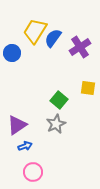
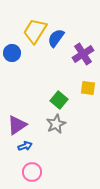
blue semicircle: moved 3 px right
purple cross: moved 3 px right, 7 px down
pink circle: moved 1 px left
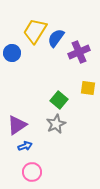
purple cross: moved 4 px left, 2 px up; rotated 10 degrees clockwise
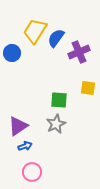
green square: rotated 36 degrees counterclockwise
purple triangle: moved 1 px right, 1 px down
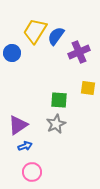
blue semicircle: moved 2 px up
purple triangle: moved 1 px up
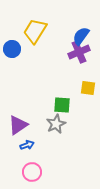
blue semicircle: moved 25 px right
blue circle: moved 4 px up
green square: moved 3 px right, 5 px down
blue arrow: moved 2 px right, 1 px up
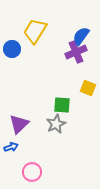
purple cross: moved 3 px left
yellow square: rotated 14 degrees clockwise
purple triangle: moved 1 px right, 1 px up; rotated 10 degrees counterclockwise
blue arrow: moved 16 px left, 2 px down
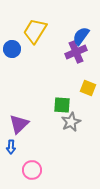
gray star: moved 15 px right, 2 px up
blue arrow: rotated 112 degrees clockwise
pink circle: moved 2 px up
